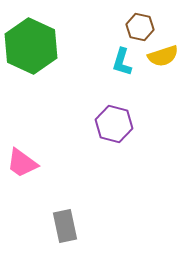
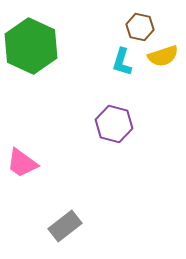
gray rectangle: rotated 64 degrees clockwise
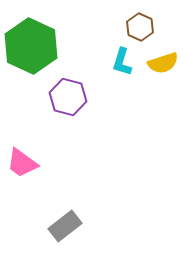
brown hexagon: rotated 12 degrees clockwise
yellow semicircle: moved 7 px down
purple hexagon: moved 46 px left, 27 px up
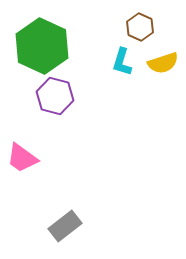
green hexagon: moved 11 px right
purple hexagon: moved 13 px left, 1 px up
pink trapezoid: moved 5 px up
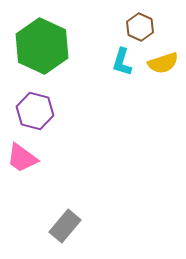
purple hexagon: moved 20 px left, 15 px down
gray rectangle: rotated 12 degrees counterclockwise
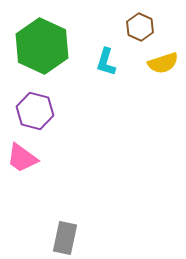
cyan L-shape: moved 16 px left
gray rectangle: moved 12 px down; rotated 28 degrees counterclockwise
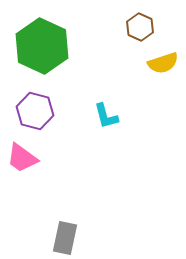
cyan L-shape: moved 54 px down; rotated 32 degrees counterclockwise
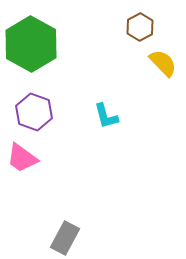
brown hexagon: rotated 8 degrees clockwise
green hexagon: moved 11 px left, 2 px up; rotated 4 degrees clockwise
yellow semicircle: rotated 116 degrees counterclockwise
purple hexagon: moved 1 px left, 1 px down; rotated 6 degrees clockwise
gray rectangle: rotated 16 degrees clockwise
